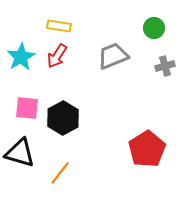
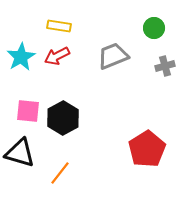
red arrow: rotated 30 degrees clockwise
pink square: moved 1 px right, 3 px down
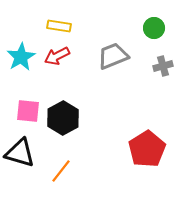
gray cross: moved 2 px left
orange line: moved 1 px right, 2 px up
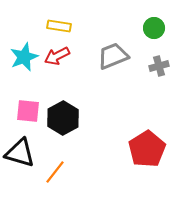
cyan star: moved 3 px right; rotated 8 degrees clockwise
gray cross: moved 4 px left
orange line: moved 6 px left, 1 px down
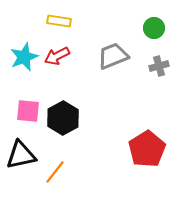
yellow rectangle: moved 5 px up
black triangle: moved 1 px right, 2 px down; rotated 28 degrees counterclockwise
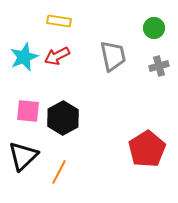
gray trapezoid: rotated 100 degrees clockwise
black triangle: moved 2 px right, 1 px down; rotated 32 degrees counterclockwise
orange line: moved 4 px right; rotated 10 degrees counterclockwise
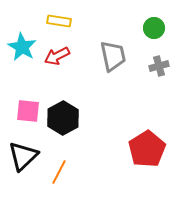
cyan star: moved 2 px left, 10 px up; rotated 20 degrees counterclockwise
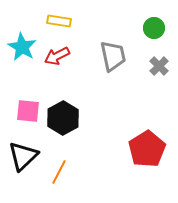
gray cross: rotated 30 degrees counterclockwise
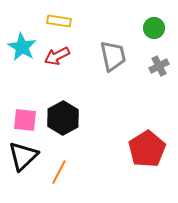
gray cross: rotated 18 degrees clockwise
pink square: moved 3 px left, 9 px down
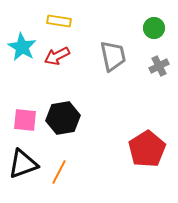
black hexagon: rotated 20 degrees clockwise
black triangle: moved 8 px down; rotated 24 degrees clockwise
